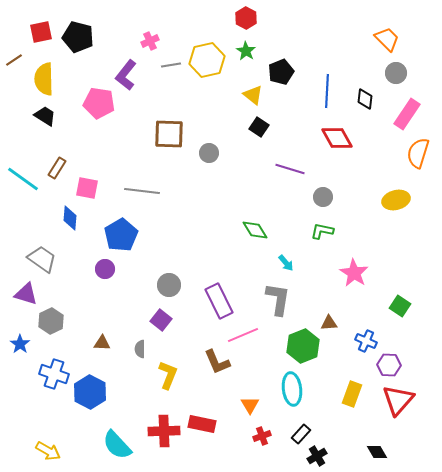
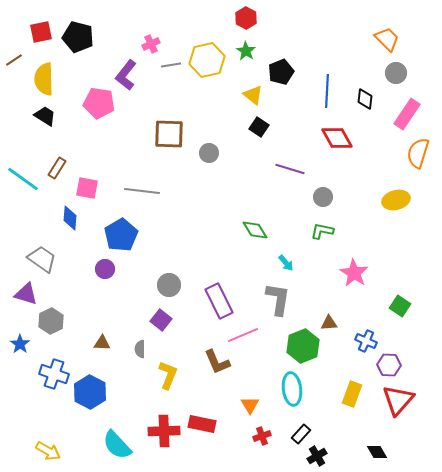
pink cross at (150, 41): moved 1 px right, 3 px down
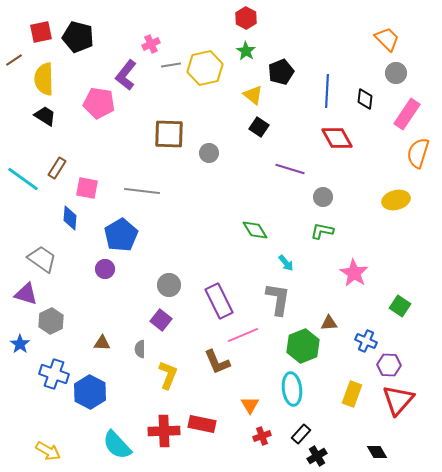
yellow hexagon at (207, 60): moved 2 px left, 8 px down
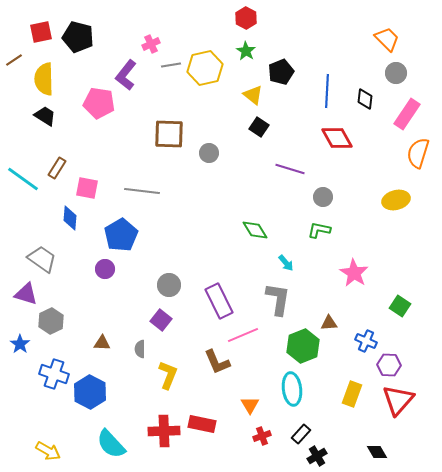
green L-shape at (322, 231): moved 3 px left, 1 px up
cyan semicircle at (117, 445): moved 6 px left, 1 px up
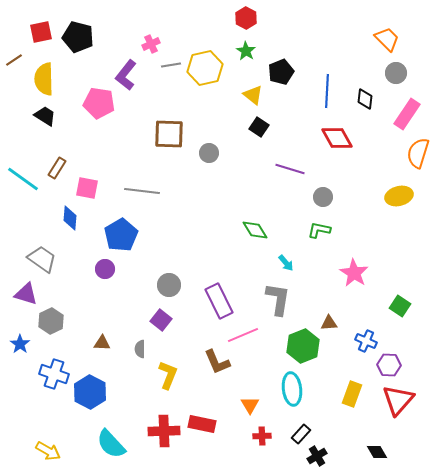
yellow ellipse at (396, 200): moved 3 px right, 4 px up
red cross at (262, 436): rotated 18 degrees clockwise
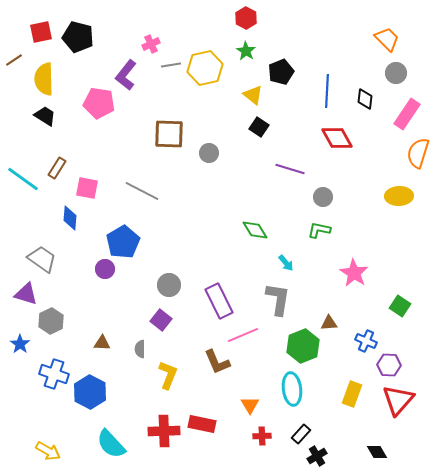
gray line at (142, 191): rotated 20 degrees clockwise
yellow ellipse at (399, 196): rotated 12 degrees clockwise
blue pentagon at (121, 235): moved 2 px right, 7 px down
